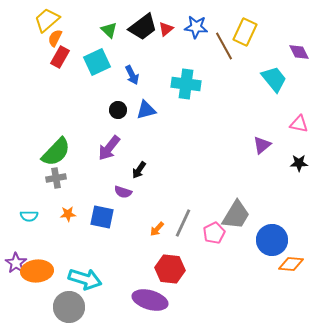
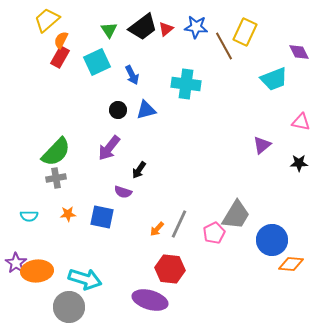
green triangle: rotated 12 degrees clockwise
orange semicircle: moved 6 px right, 2 px down
cyan trapezoid: rotated 108 degrees clockwise
pink triangle: moved 2 px right, 2 px up
gray line: moved 4 px left, 1 px down
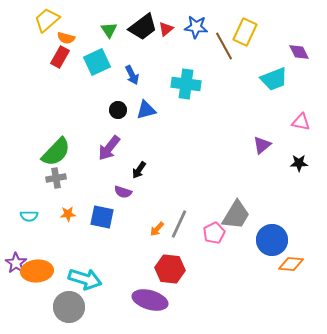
orange semicircle: moved 5 px right, 2 px up; rotated 102 degrees counterclockwise
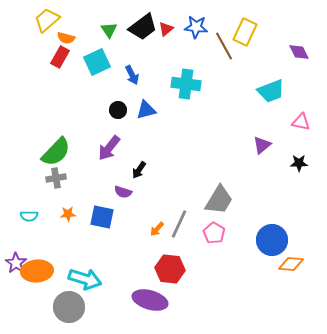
cyan trapezoid: moved 3 px left, 12 px down
gray trapezoid: moved 17 px left, 15 px up
pink pentagon: rotated 15 degrees counterclockwise
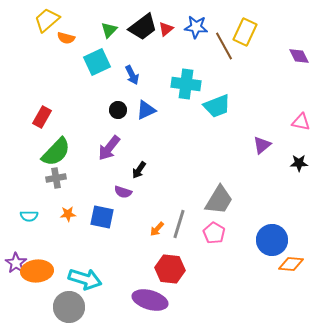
green triangle: rotated 18 degrees clockwise
purple diamond: moved 4 px down
red rectangle: moved 18 px left, 60 px down
cyan trapezoid: moved 54 px left, 15 px down
blue triangle: rotated 10 degrees counterclockwise
gray line: rotated 8 degrees counterclockwise
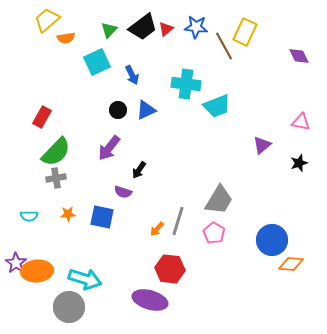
orange semicircle: rotated 24 degrees counterclockwise
black star: rotated 18 degrees counterclockwise
gray line: moved 1 px left, 3 px up
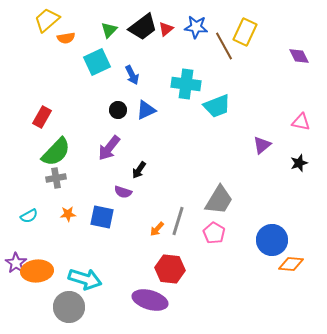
cyan semicircle: rotated 30 degrees counterclockwise
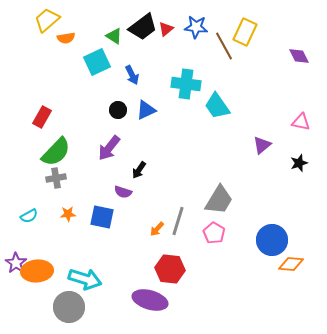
green triangle: moved 5 px right, 6 px down; rotated 42 degrees counterclockwise
cyan trapezoid: rotated 76 degrees clockwise
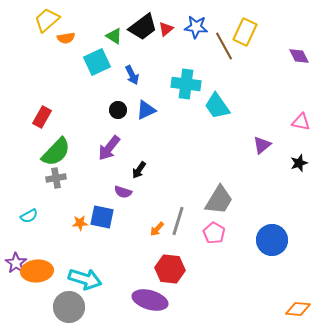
orange star: moved 12 px right, 9 px down
orange diamond: moved 7 px right, 45 px down
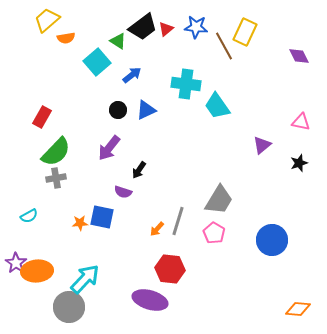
green triangle: moved 4 px right, 5 px down
cyan square: rotated 16 degrees counterclockwise
blue arrow: rotated 102 degrees counterclockwise
cyan arrow: rotated 64 degrees counterclockwise
